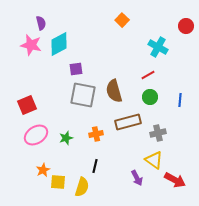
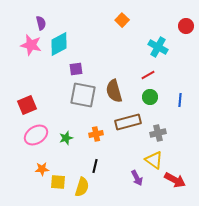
orange star: moved 1 px left, 1 px up; rotated 24 degrees clockwise
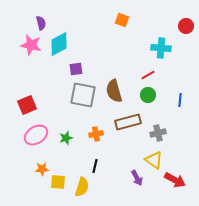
orange square: rotated 24 degrees counterclockwise
cyan cross: moved 3 px right, 1 px down; rotated 24 degrees counterclockwise
green circle: moved 2 px left, 2 px up
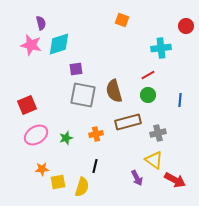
cyan diamond: rotated 10 degrees clockwise
cyan cross: rotated 12 degrees counterclockwise
yellow square: rotated 14 degrees counterclockwise
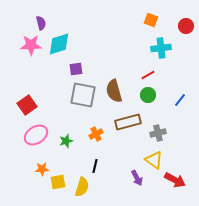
orange square: moved 29 px right
pink star: rotated 15 degrees counterclockwise
blue line: rotated 32 degrees clockwise
red square: rotated 12 degrees counterclockwise
orange cross: rotated 16 degrees counterclockwise
green star: moved 3 px down
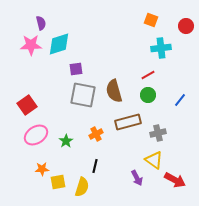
green star: rotated 16 degrees counterclockwise
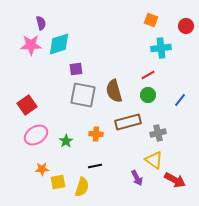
orange cross: rotated 32 degrees clockwise
black line: rotated 64 degrees clockwise
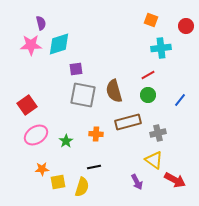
black line: moved 1 px left, 1 px down
purple arrow: moved 4 px down
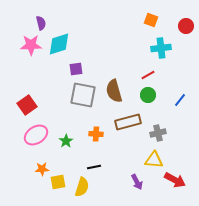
yellow triangle: rotated 30 degrees counterclockwise
